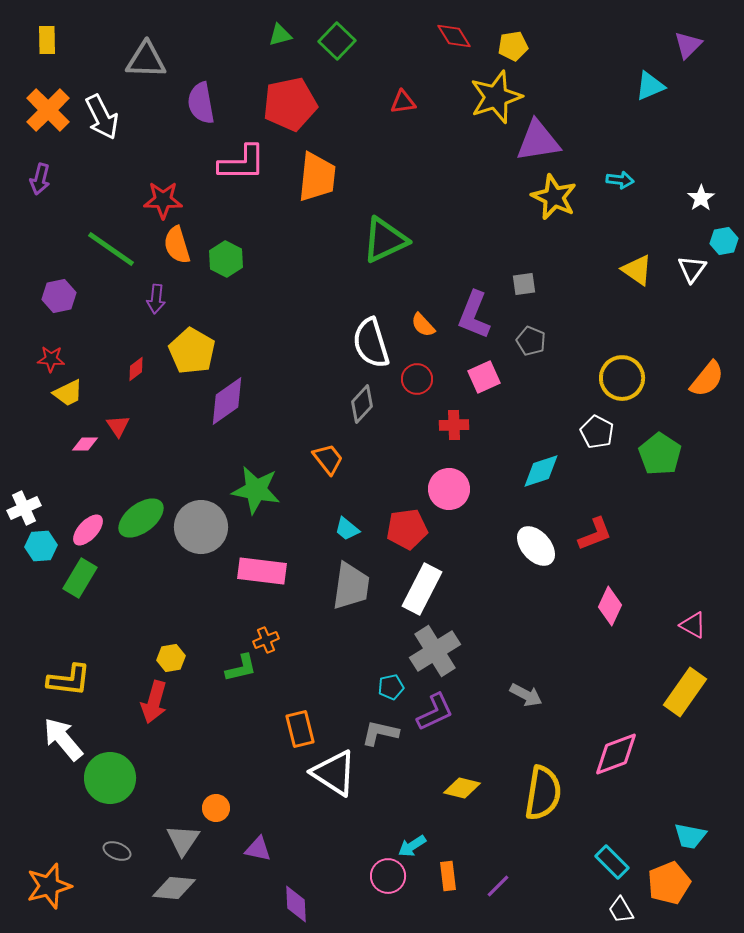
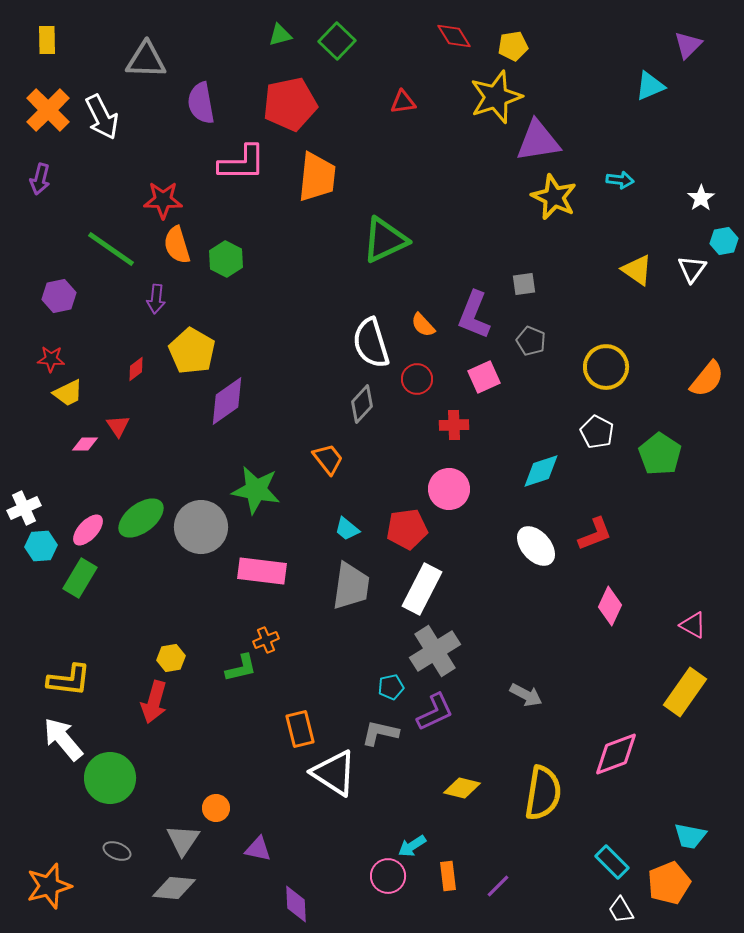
yellow circle at (622, 378): moved 16 px left, 11 px up
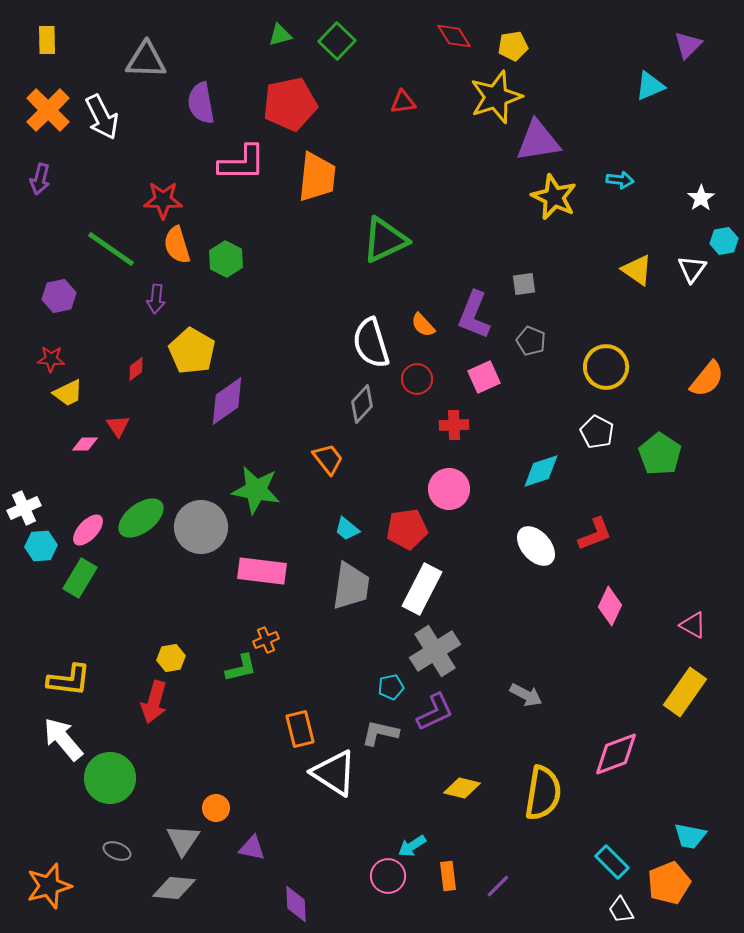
purple triangle at (258, 849): moved 6 px left, 1 px up
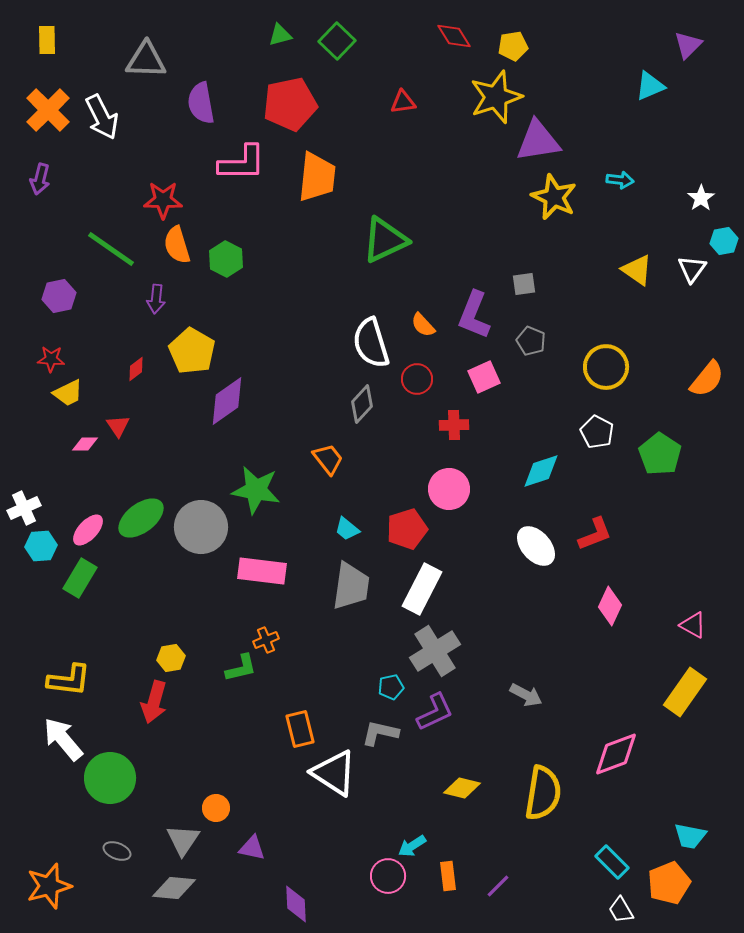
red pentagon at (407, 529): rotated 9 degrees counterclockwise
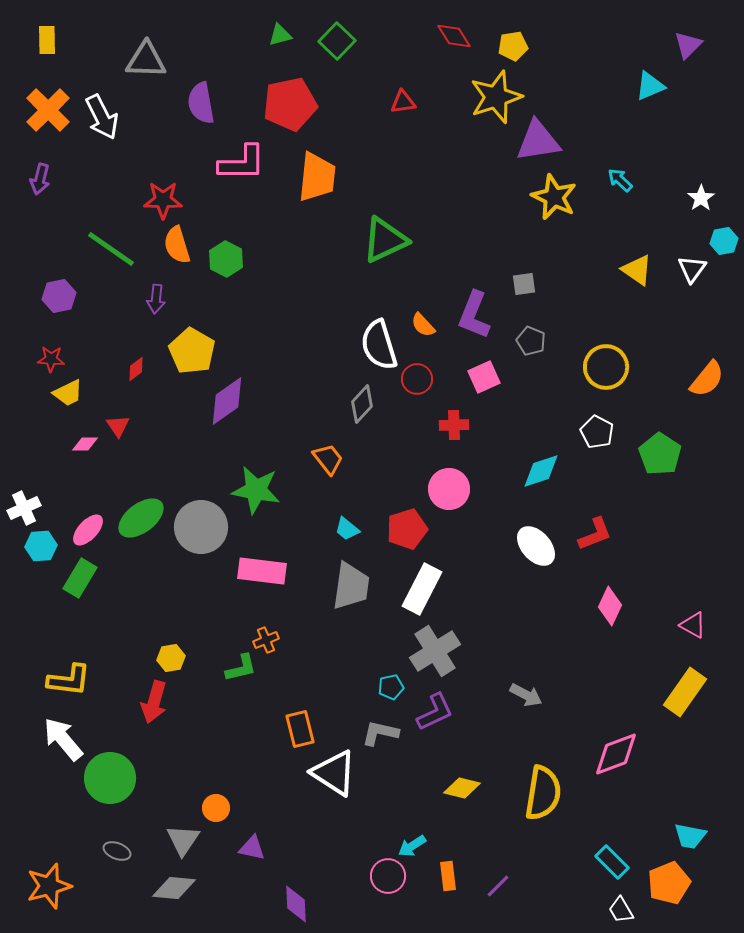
cyan arrow at (620, 180): rotated 144 degrees counterclockwise
white semicircle at (371, 343): moved 8 px right, 2 px down
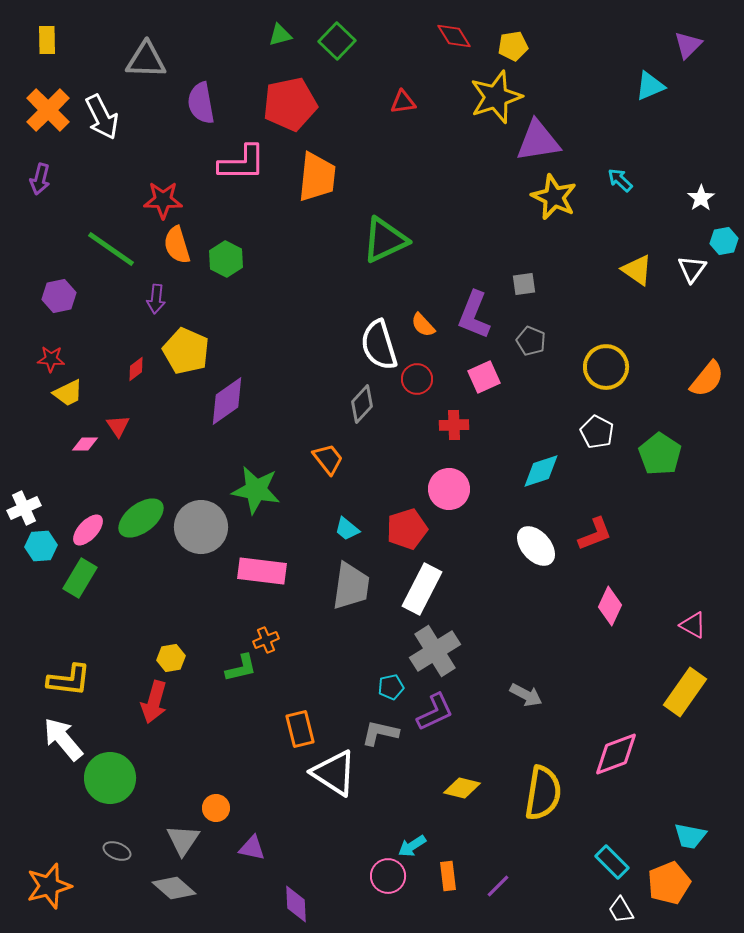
yellow pentagon at (192, 351): moved 6 px left; rotated 6 degrees counterclockwise
gray diamond at (174, 888): rotated 36 degrees clockwise
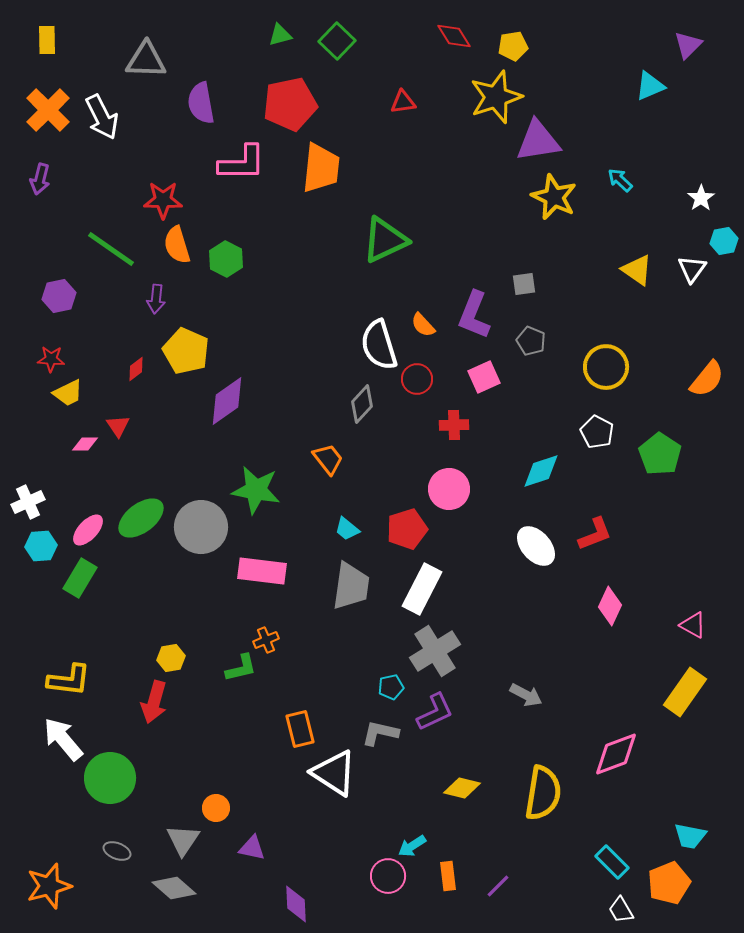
orange trapezoid at (317, 177): moved 4 px right, 9 px up
white cross at (24, 508): moved 4 px right, 6 px up
